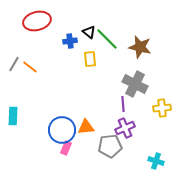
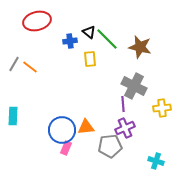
gray cross: moved 1 px left, 2 px down
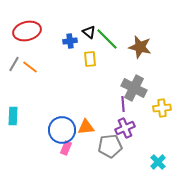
red ellipse: moved 10 px left, 10 px down
gray cross: moved 2 px down
cyan cross: moved 2 px right, 1 px down; rotated 28 degrees clockwise
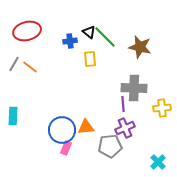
green line: moved 2 px left, 2 px up
gray cross: rotated 25 degrees counterclockwise
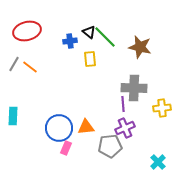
blue circle: moved 3 px left, 2 px up
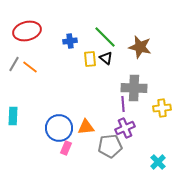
black triangle: moved 17 px right, 26 px down
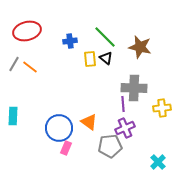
orange triangle: moved 3 px right, 5 px up; rotated 42 degrees clockwise
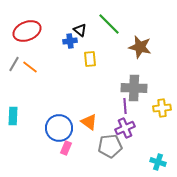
red ellipse: rotated 8 degrees counterclockwise
green line: moved 4 px right, 13 px up
black triangle: moved 26 px left, 28 px up
purple line: moved 2 px right, 2 px down
cyan cross: rotated 28 degrees counterclockwise
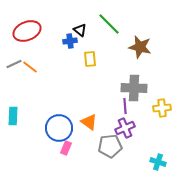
gray line: rotated 35 degrees clockwise
